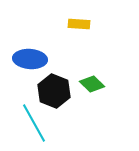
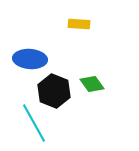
green diamond: rotated 10 degrees clockwise
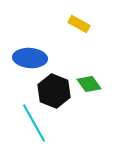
yellow rectangle: rotated 25 degrees clockwise
blue ellipse: moved 1 px up
green diamond: moved 3 px left
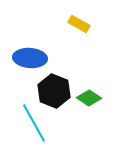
green diamond: moved 14 px down; rotated 20 degrees counterclockwise
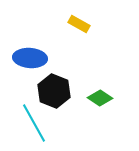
green diamond: moved 11 px right
